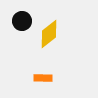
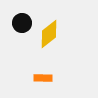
black circle: moved 2 px down
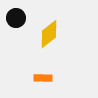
black circle: moved 6 px left, 5 px up
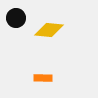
yellow diamond: moved 4 px up; rotated 44 degrees clockwise
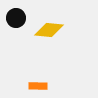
orange rectangle: moved 5 px left, 8 px down
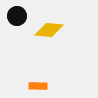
black circle: moved 1 px right, 2 px up
